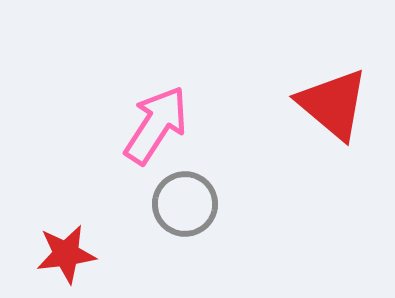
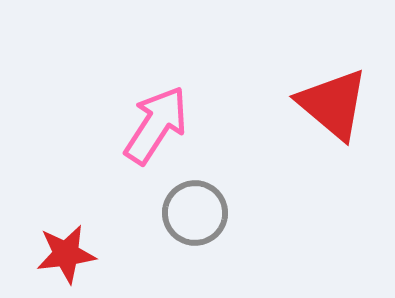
gray circle: moved 10 px right, 9 px down
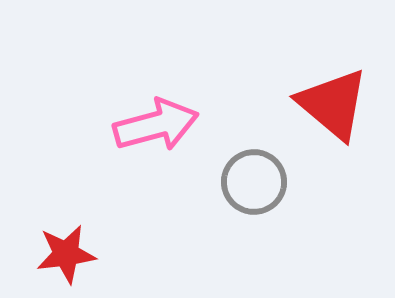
pink arrow: rotated 42 degrees clockwise
gray circle: moved 59 px right, 31 px up
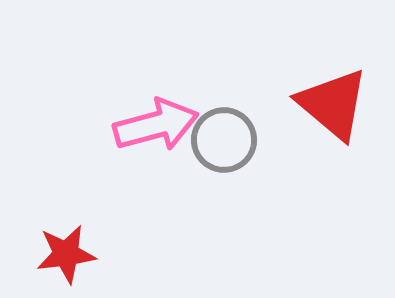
gray circle: moved 30 px left, 42 px up
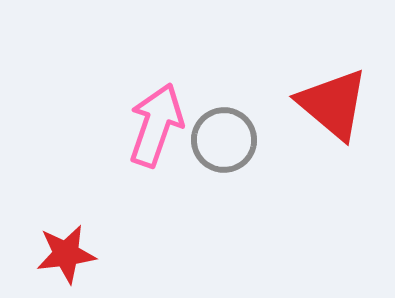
pink arrow: rotated 56 degrees counterclockwise
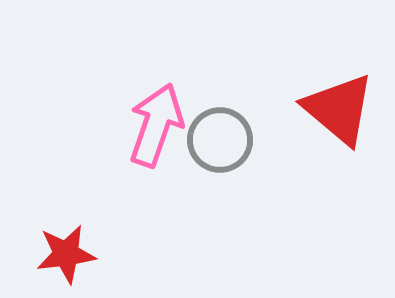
red triangle: moved 6 px right, 5 px down
gray circle: moved 4 px left
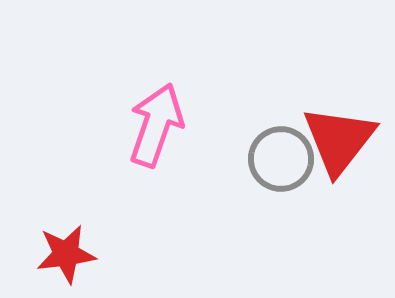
red triangle: moved 31 px down; rotated 28 degrees clockwise
gray circle: moved 61 px right, 19 px down
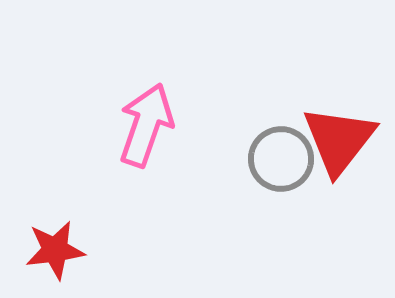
pink arrow: moved 10 px left
red star: moved 11 px left, 4 px up
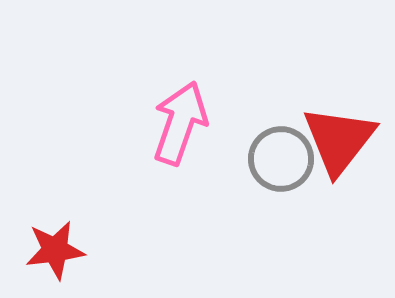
pink arrow: moved 34 px right, 2 px up
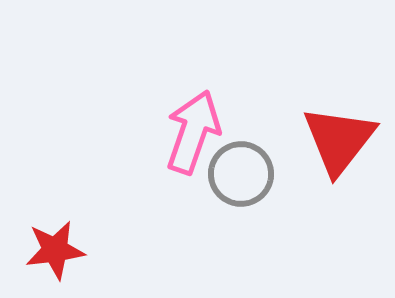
pink arrow: moved 13 px right, 9 px down
gray circle: moved 40 px left, 15 px down
